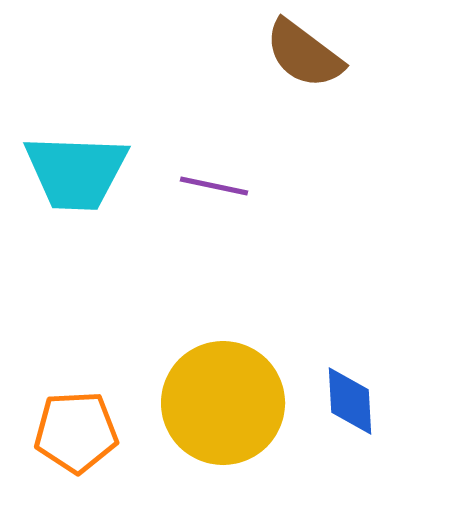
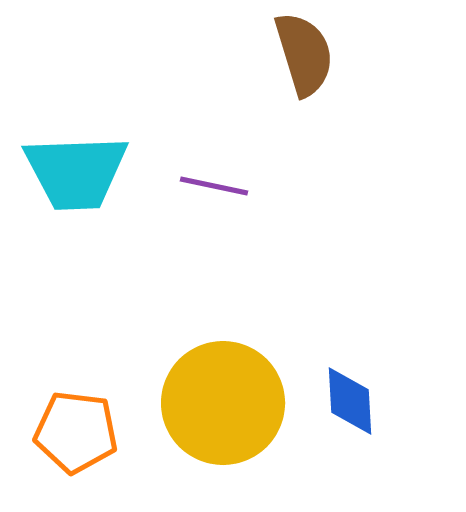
brown semicircle: rotated 144 degrees counterclockwise
cyan trapezoid: rotated 4 degrees counterclockwise
orange pentagon: rotated 10 degrees clockwise
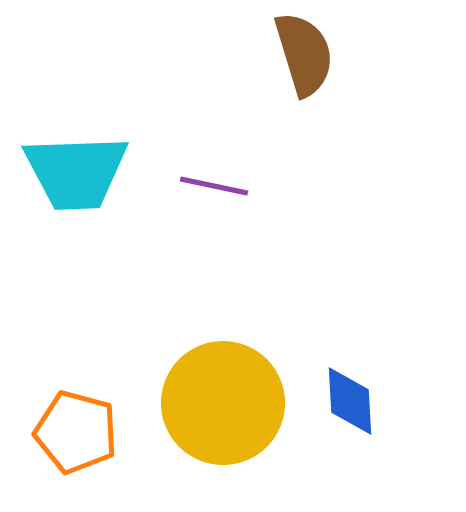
orange pentagon: rotated 8 degrees clockwise
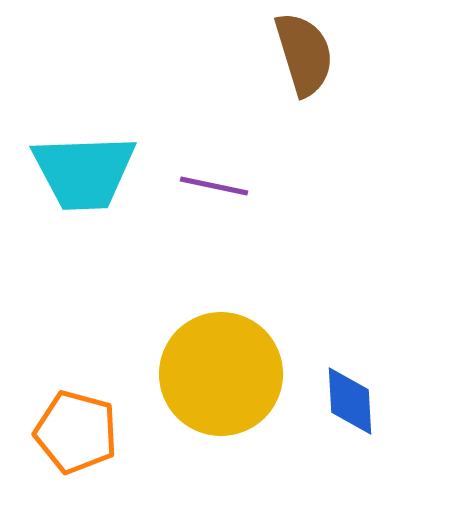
cyan trapezoid: moved 8 px right
yellow circle: moved 2 px left, 29 px up
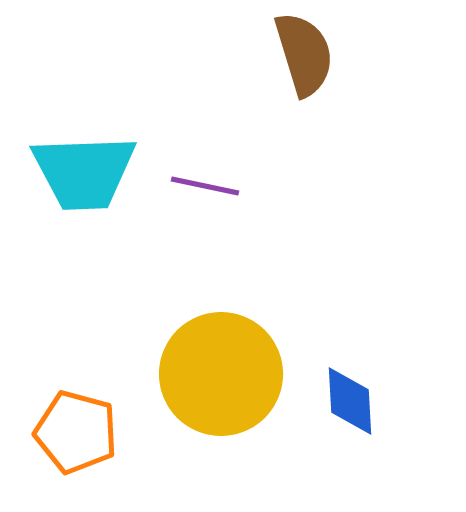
purple line: moved 9 px left
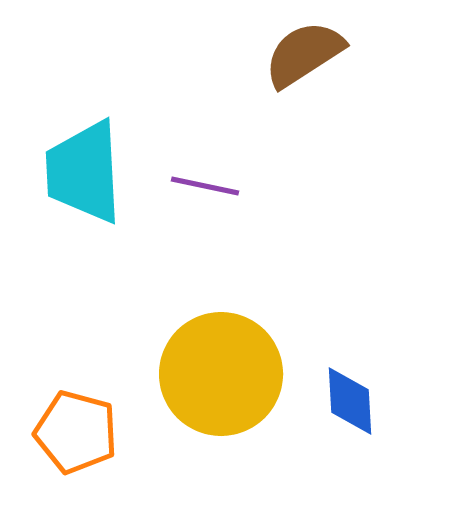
brown semicircle: rotated 106 degrees counterclockwise
cyan trapezoid: rotated 89 degrees clockwise
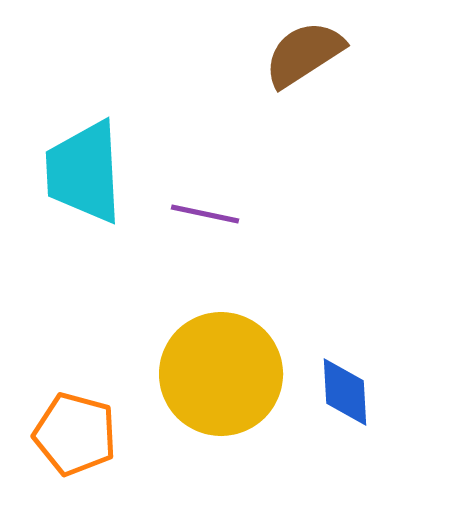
purple line: moved 28 px down
blue diamond: moved 5 px left, 9 px up
orange pentagon: moved 1 px left, 2 px down
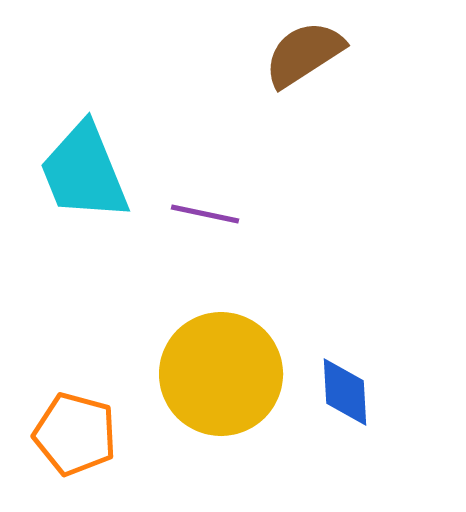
cyan trapezoid: rotated 19 degrees counterclockwise
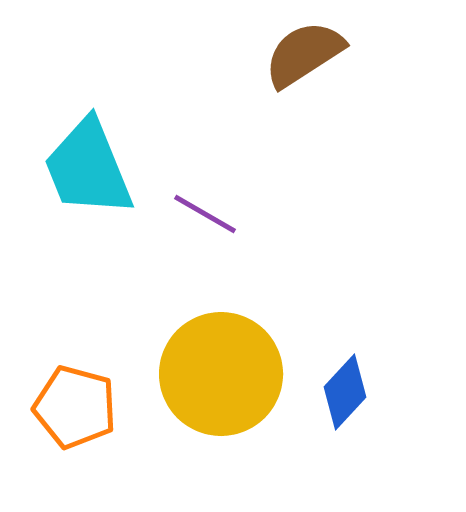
cyan trapezoid: moved 4 px right, 4 px up
purple line: rotated 18 degrees clockwise
blue diamond: rotated 46 degrees clockwise
orange pentagon: moved 27 px up
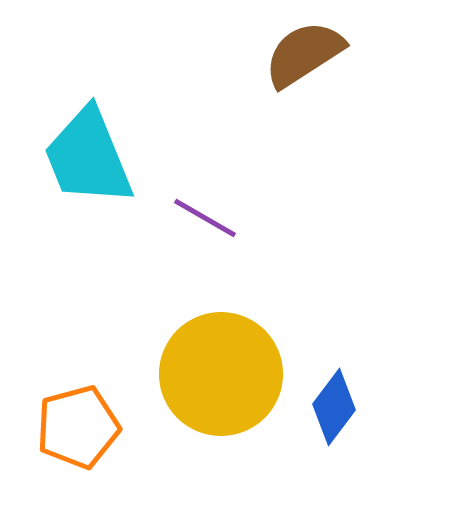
cyan trapezoid: moved 11 px up
purple line: moved 4 px down
blue diamond: moved 11 px left, 15 px down; rotated 6 degrees counterclockwise
orange pentagon: moved 3 px right, 20 px down; rotated 30 degrees counterclockwise
